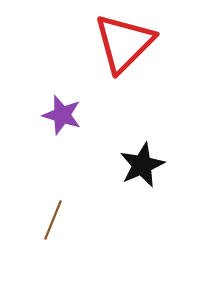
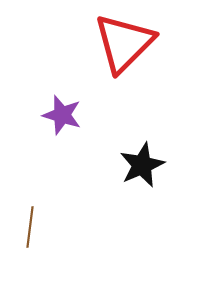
brown line: moved 23 px left, 7 px down; rotated 15 degrees counterclockwise
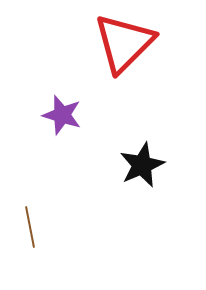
brown line: rotated 18 degrees counterclockwise
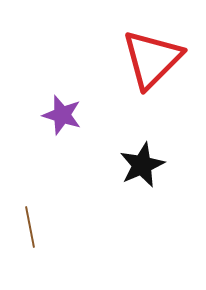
red triangle: moved 28 px right, 16 px down
